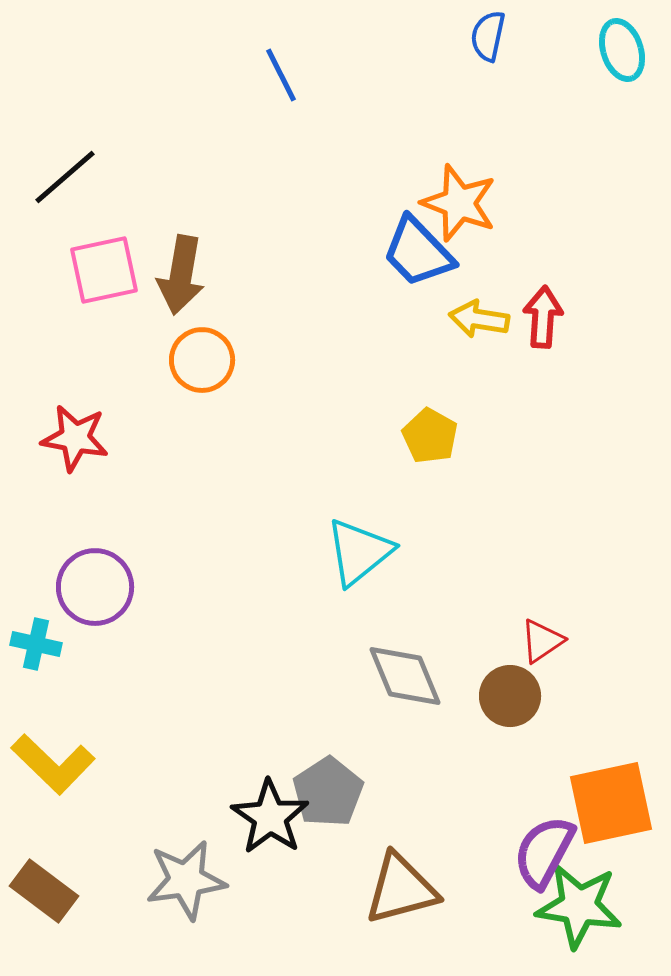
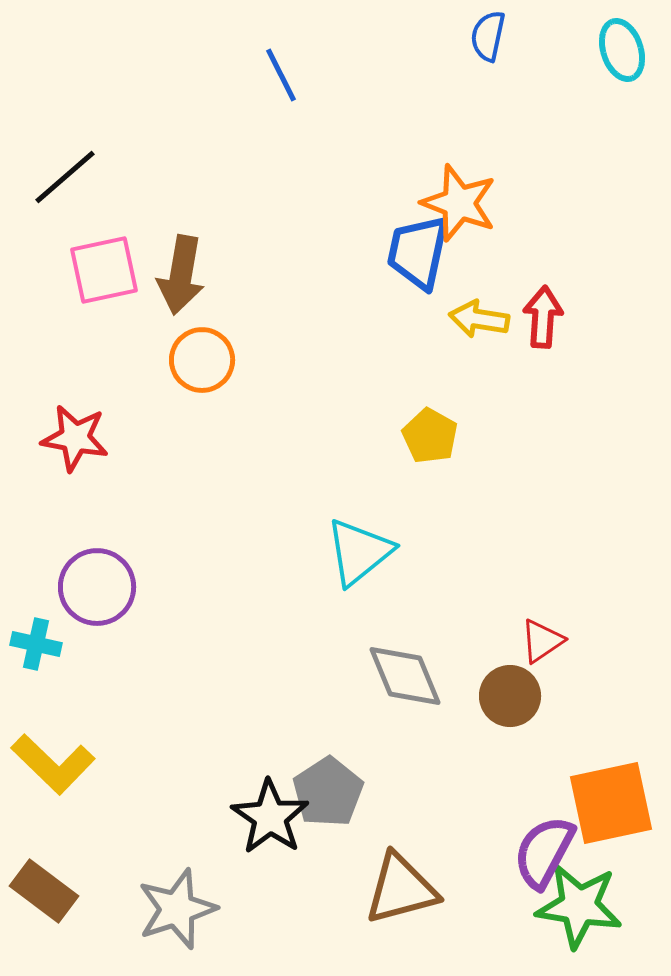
blue trapezoid: rotated 56 degrees clockwise
purple circle: moved 2 px right
gray star: moved 9 px left, 29 px down; rotated 10 degrees counterclockwise
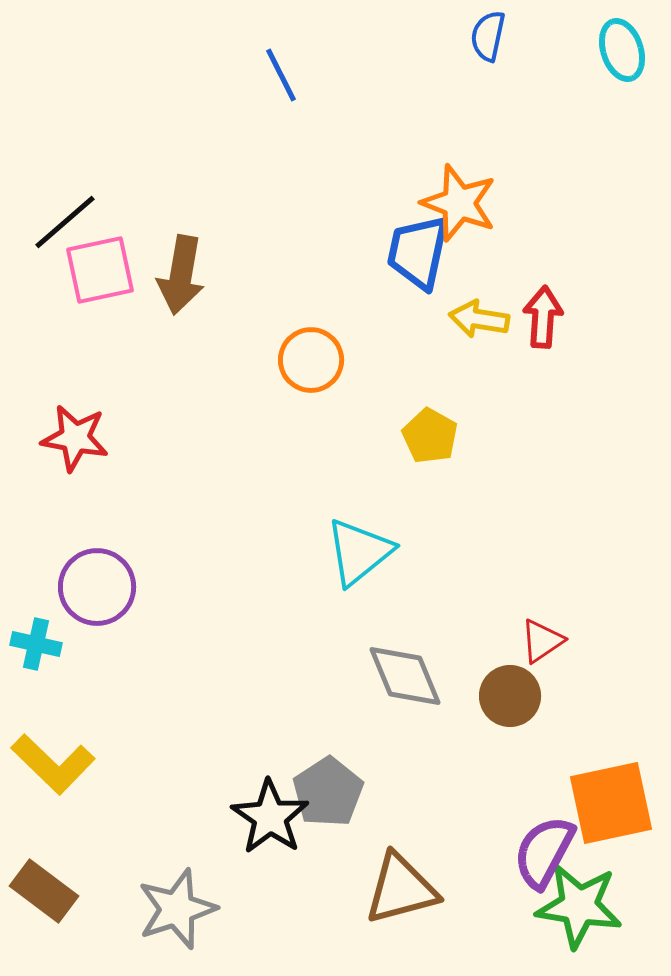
black line: moved 45 px down
pink square: moved 4 px left
orange circle: moved 109 px right
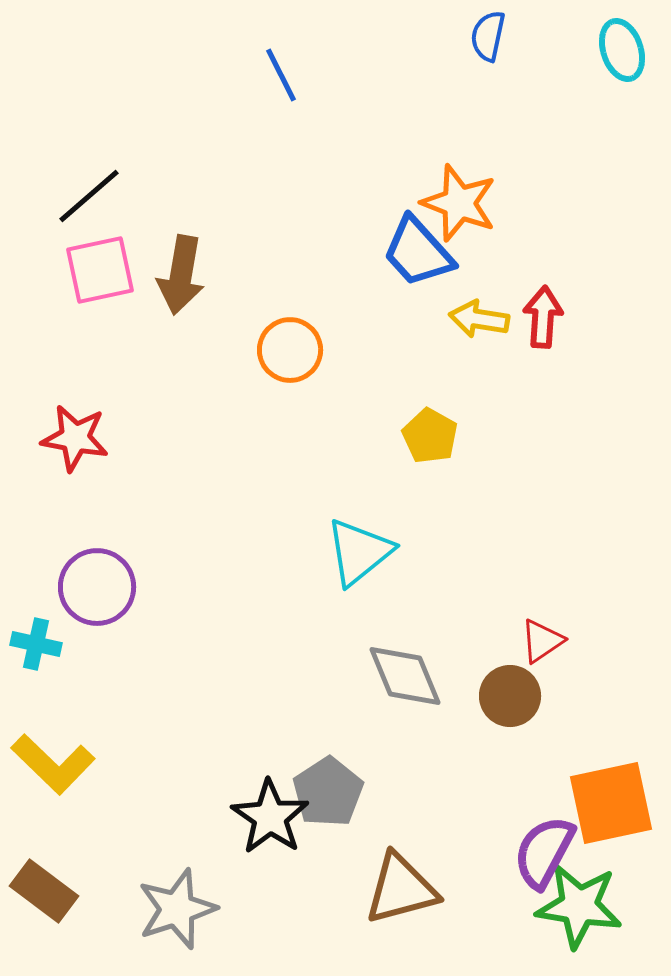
black line: moved 24 px right, 26 px up
blue trapezoid: rotated 54 degrees counterclockwise
orange circle: moved 21 px left, 10 px up
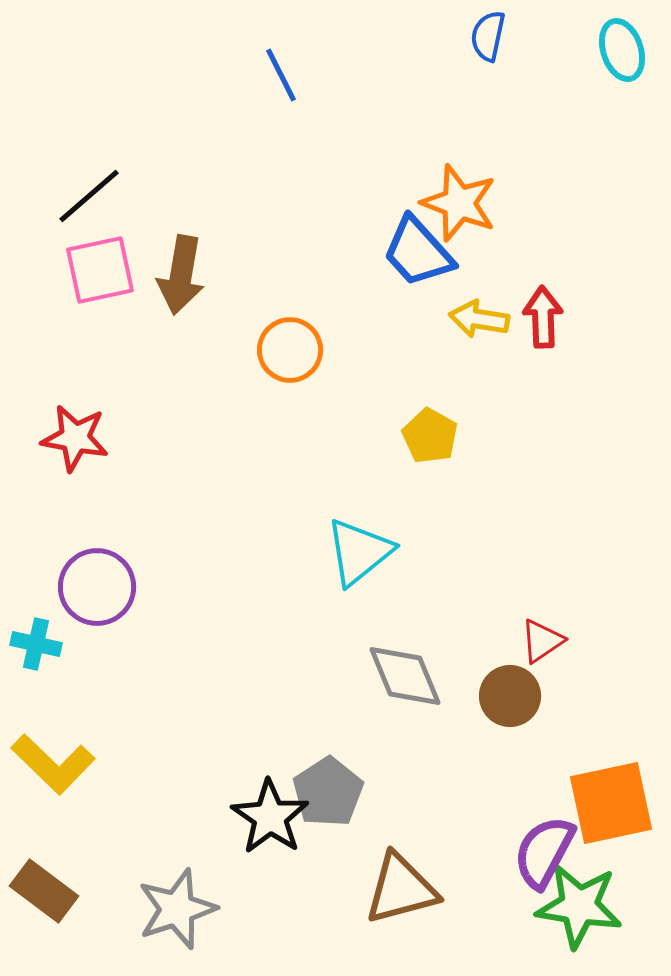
red arrow: rotated 6 degrees counterclockwise
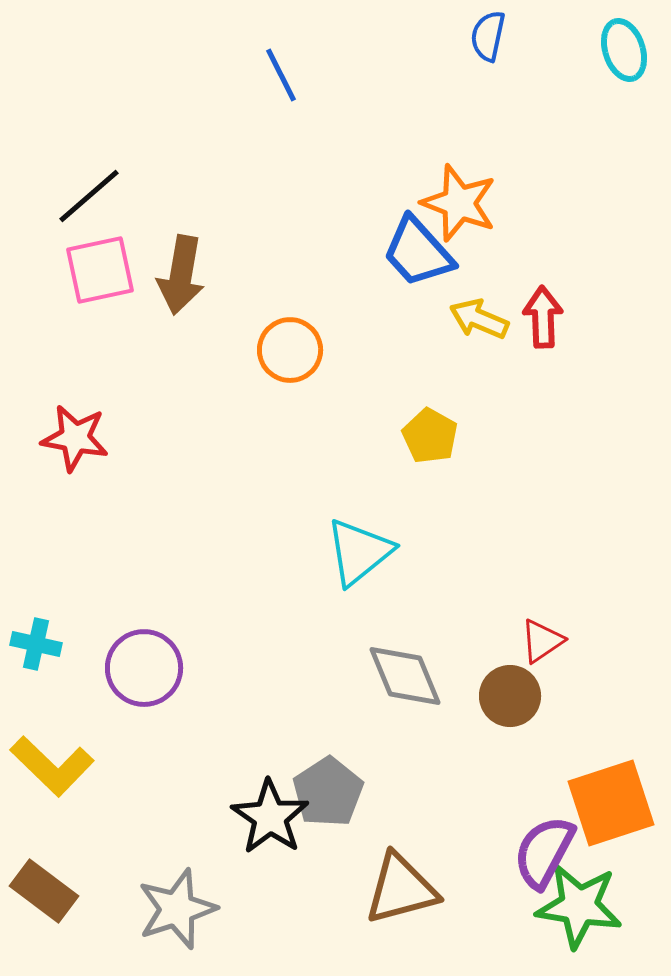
cyan ellipse: moved 2 px right
yellow arrow: rotated 14 degrees clockwise
purple circle: moved 47 px right, 81 px down
yellow L-shape: moved 1 px left, 2 px down
orange square: rotated 6 degrees counterclockwise
